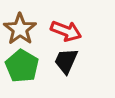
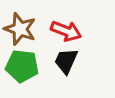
brown star: rotated 16 degrees counterclockwise
green pentagon: rotated 24 degrees counterclockwise
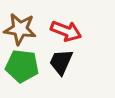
brown star: rotated 12 degrees counterclockwise
black trapezoid: moved 5 px left, 1 px down
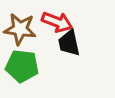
red arrow: moved 9 px left, 9 px up
black trapezoid: moved 8 px right, 19 px up; rotated 36 degrees counterclockwise
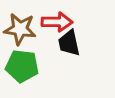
red arrow: rotated 20 degrees counterclockwise
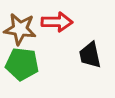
black trapezoid: moved 21 px right, 12 px down
green pentagon: moved 2 px up
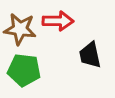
red arrow: moved 1 px right, 1 px up
green pentagon: moved 2 px right, 6 px down
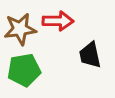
brown star: rotated 16 degrees counterclockwise
green pentagon: rotated 16 degrees counterclockwise
